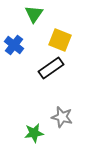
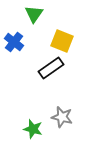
yellow square: moved 2 px right, 1 px down
blue cross: moved 3 px up
green star: moved 1 px left, 4 px up; rotated 24 degrees clockwise
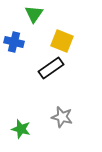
blue cross: rotated 24 degrees counterclockwise
green star: moved 12 px left
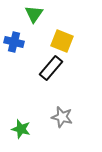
black rectangle: rotated 15 degrees counterclockwise
